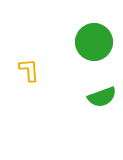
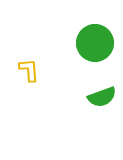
green circle: moved 1 px right, 1 px down
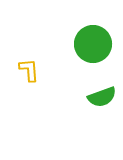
green circle: moved 2 px left, 1 px down
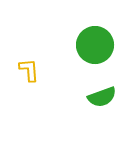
green circle: moved 2 px right, 1 px down
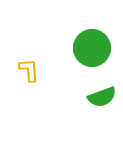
green circle: moved 3 px left, 3 px down
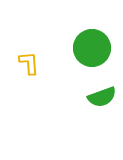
yellow L-shape: moved 7 px up
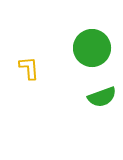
yellow L-shape: moved 5 px down
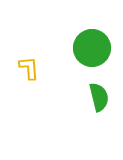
green semicircle: moved 3 px left; rotated 84 degrees counterclockwise
